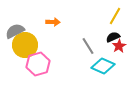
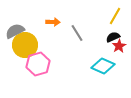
gray line: moved 11 px left, 13 px up
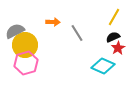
yellow line: moved 1 px left, 1 px down
red star: moved 1 px left, 2 px down
pink hexagon: moved 12 px left, 1 px up
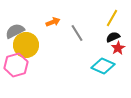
yellow line: moved 2 px left, 1 px down
orange arrow: rotated 24 degrees counterclockwise
yellow circle: moved 1 px right
pink hexagon: moved 10 px left, 2 px down
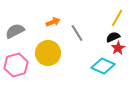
yellow line: moved 5 px right
yellow circle: moved 22 px right, 8 px down
